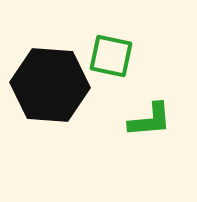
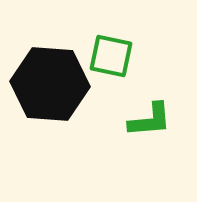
black hexagon: moved 1 px up
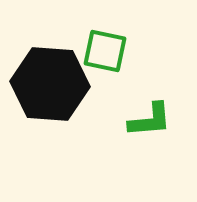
green square: moved 6 px left, 5 px up
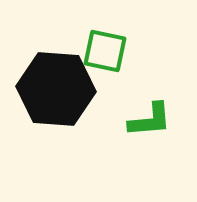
black hexagon: moved 6 px right, 5 px down
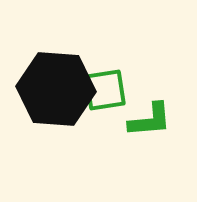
green square: moved 39 px down; rotated 21 degrees counterclockwise
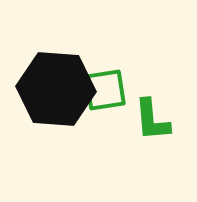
green L-shape: moved 2 px right; rotated 90 degrees clockwise
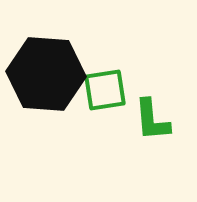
black hexagon: moved 10 px left, 15 px up
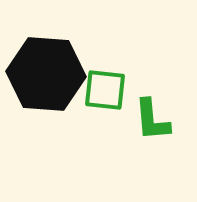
green square: rotated 15 degrees clockwise
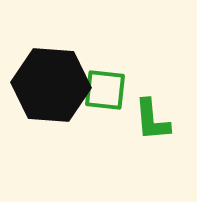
black hexagon: moved 5 px right, 11 px down
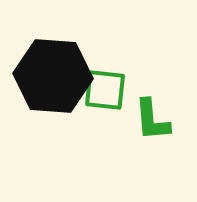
black hexagon: moved 2 px right, 9 px up
